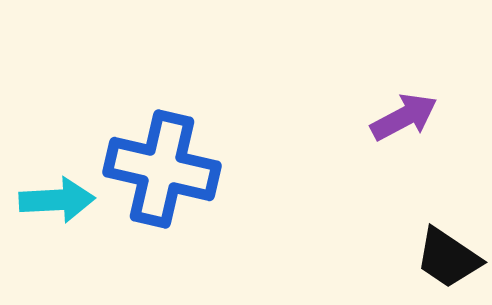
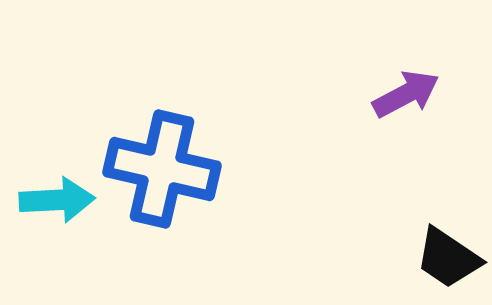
purple arrow: moved 2 px right, 23 px up
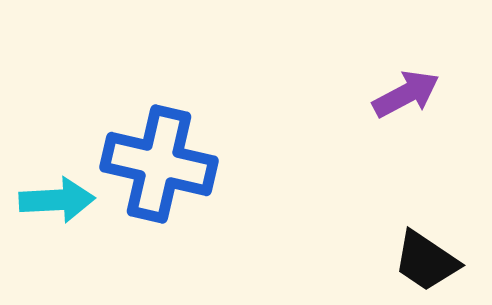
blue cross: moved 3 px left, 5 px up
black trapezoid: moved 22 px left, 3 px down
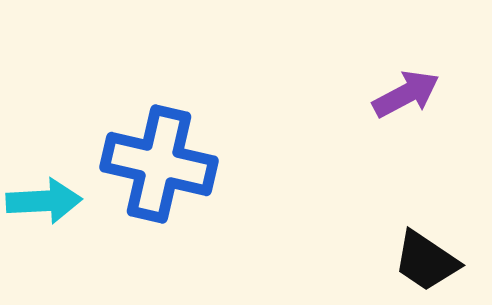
cyan arrow: moved 13 px left, 1 px down
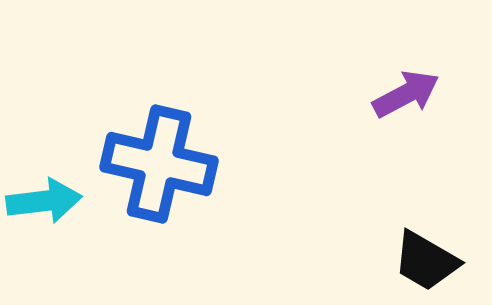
cyan arrow: rotated 4 degrees counterclockwise
black trapezoid: rotated 4 degrees counterclockwise
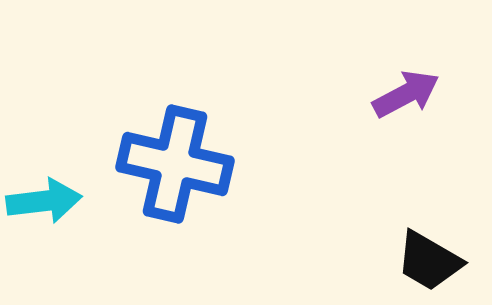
blue cross: moved 16 px right
black trapezoid: moved 3 px right
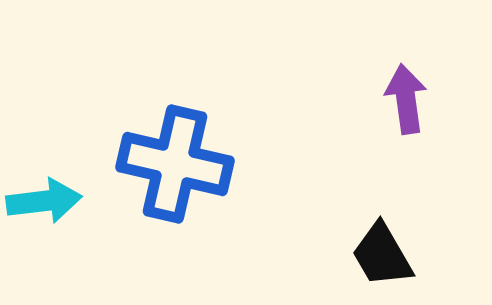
purple arrow: moved 5 px down; rotated 70 degrees counterclockwise
black trapezoid: moved 47 px left, 6 px up; rotated 30 degrees clockwise
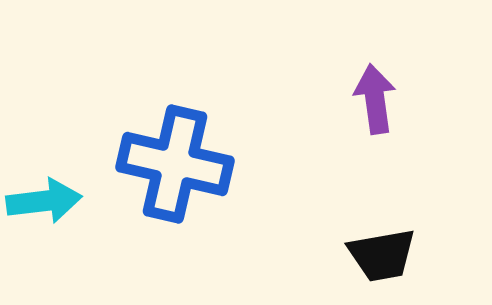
purple arrow: moved 31 px left
black trapezoid: rotated 70 degrees counterclockwise
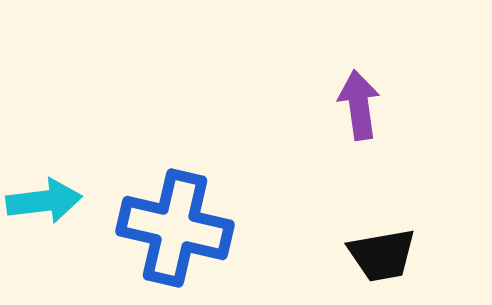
purple arrow: moved 16 px left, 6 px down
blue cross: moved 64 px down
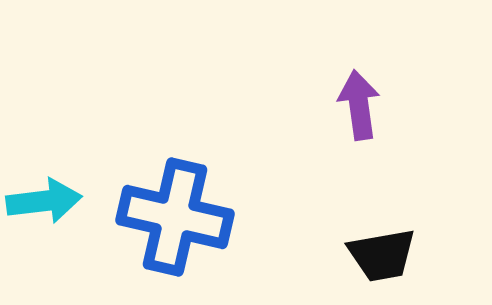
blue cross: moved 11 px up
